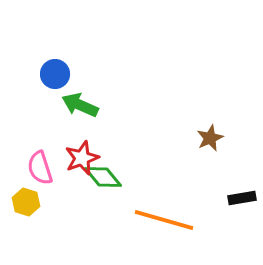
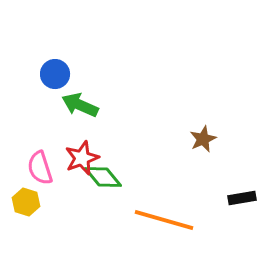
brown star: moved 7 px left, 1 px down
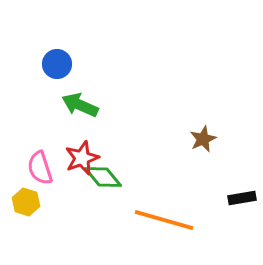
blue circle: moved 2 px right, 10 px up
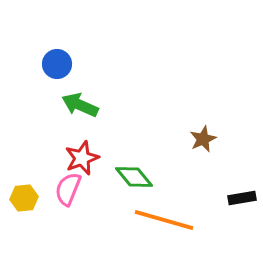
pink semicircle: moved 28 px right, 21 px down; rotated 40 degrees clockwise
green diamond: moved 31 px right
yellow hexagon: moved 2 px left, 4 px up; rotated 24 degrees counterclockwise
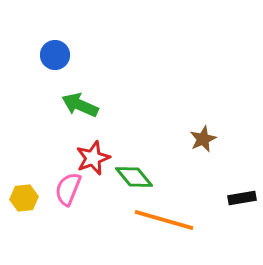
blue circle: moved 2 px left, 9 px up
red star: moved 11 px right
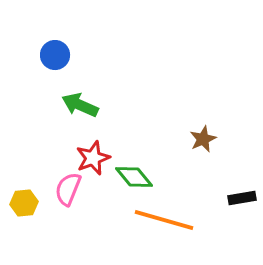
yellow hexagon: moved 5 px down
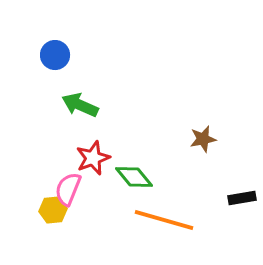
brown star: rotated 12 degrees clockwise
yellow hexagon: moved 29 px right, 7 px down
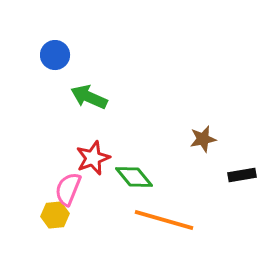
green arrow: moved 9 px right, 8 px up
black rectangle: moved 23 px up
yellow hexagon: moved 2 px right, 5 px down
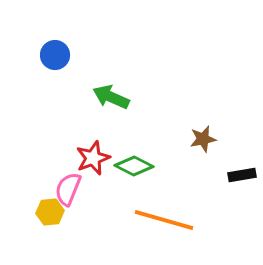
green arrow: moved 22 px right
green diamond: moved 11 px up; rotated 24 degrees counterclockwise
yellow hexagon: moved 5 px left, 3 px up
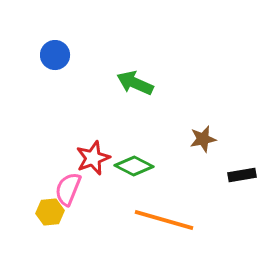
green arrow: moved 24 px right, 14 px up
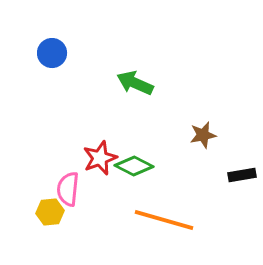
blue circle: moved 3 px left, 2 px up
brown star: moved 4 px up
red star: moved 7 px right
pink semicircle: rotated 16 degrees counterclockwise
